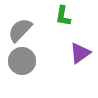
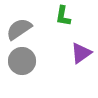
gray semicircle: moved 1 px left, 1 px up; rotated 12 degrees clockwise
purple triangle: moved 1 px right
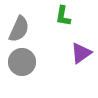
gray semicircle: rotated 148 degrees clockwise
gray circle: moved 1 px down
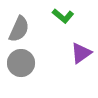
green L-shape: rotated 60 degrees counterclockwise
gray circle: moved 1 px left, 1 px down
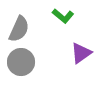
gray circle: moved 1 px up
